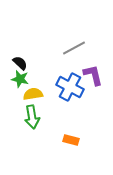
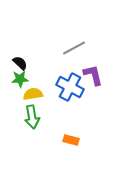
green star: rotated 18 degrees counterclockwise
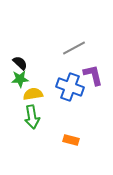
blue cross: rotated 8 degrees counterclockwise
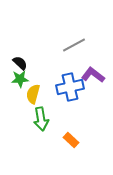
gray line: moved 3 px up
purple L-shape: rotated 40 degrees counterclockwise
blue cross: rotated 32 degrees counterclockwise
yellow semicircle: rotated 66 degrees counterclockwise
green arrow: moved 9 px right, 2 px down
orange rectangle: rotated 28 degrees clockwise
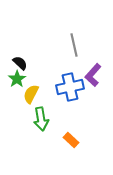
gray line: rotated 75 degrees counterclockwise
purple L-shape: rotated 85 degrees counterclockwise
green star: moved 3 px left; rotated 30 degrees counterclockwise
yellow semicircle: moved 2 px left; rotated 12 degrees clockwise
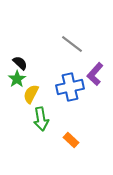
gray line: moved 2 px left, 1 px up; rotated 40 degrees counterclockwise
purple L-shape: moved 2 px right, 1 px up
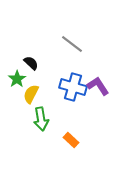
black semicircle: moved 11 px right
purple L-shape: moved 3 px right, 12 px down; rotated 105 degrees clockwise
blue cross: moved 3 px right; rotated 28 degrees clockwise
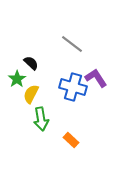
purple L-shape: moved 2 px left, 8 px up
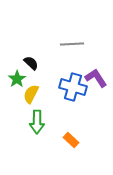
gray line: rotated 40 degrees counterclockwise
green arrow: moved 4 px left, 3 px down; rotated 10 degrees clockwise
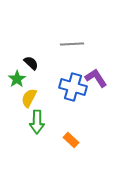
yellow semicircle: moved 2 px left, 4 px down
